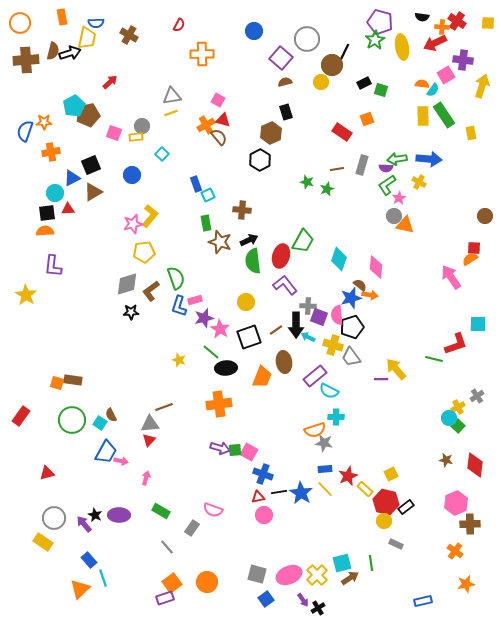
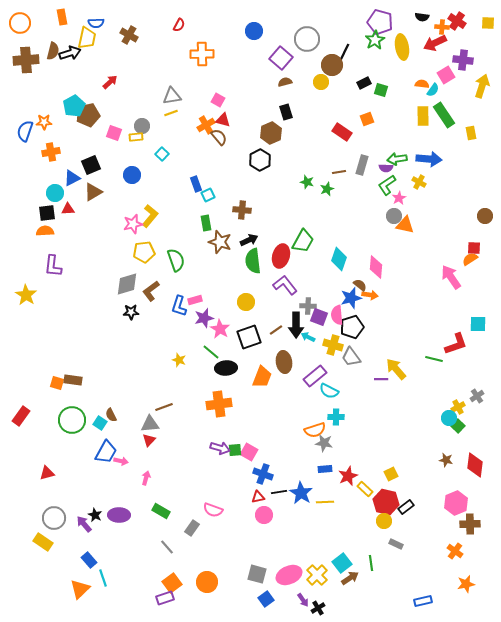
brown line at (337, 169): moved 2 px right, 3 px down
green semicircle at (176, 278): moved 18 px up
yellow line at (325, 489): moved 13 px down; rotated 48 degrees counterclockwise
cyan square at (342, 563): rotated 24 degrees counterclockwise
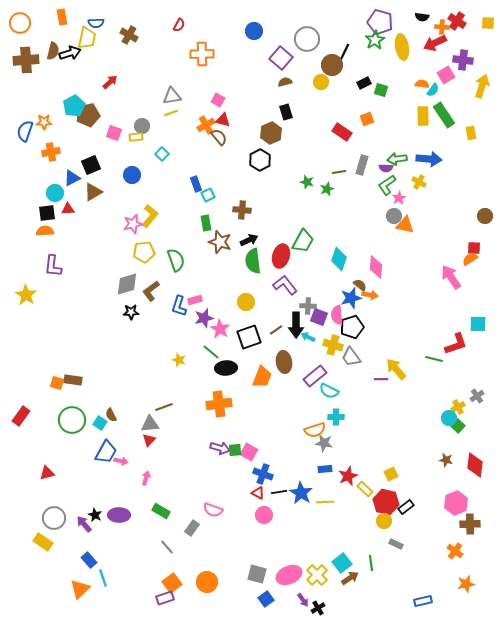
red triangle at (258, 497): moved 4 px up; rotated 40 degrees clockwise
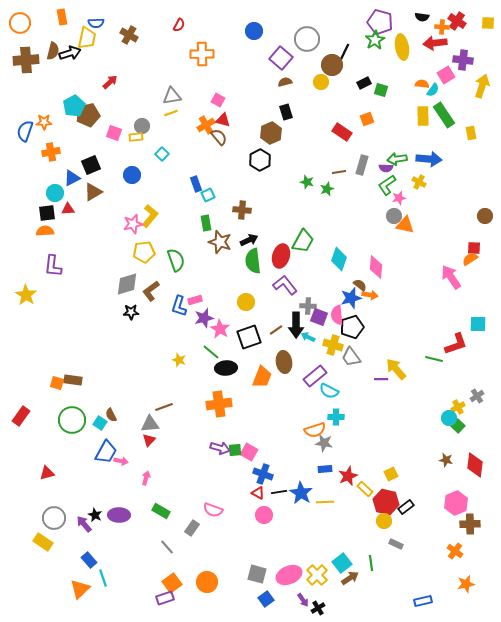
red arrow at (435, 43): rotated 20 degrees clockwise
pink star at (399, 198): rotated 16 degrees clockwise
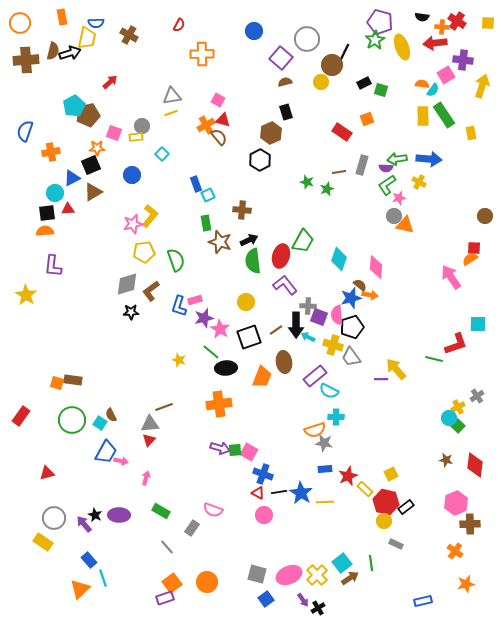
yellow ellipse at (402, 47): rotated 10 degrees counterclockwise
orange star at (44, 122): moved 53 px right, 26 px down
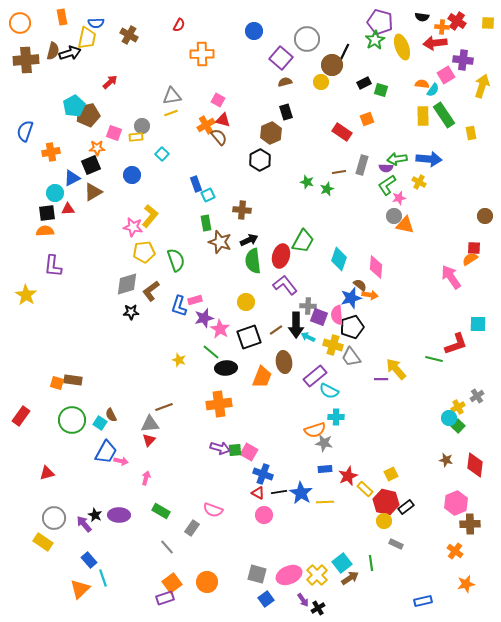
pink star at (133, 224): moved 3 px down; rotated 24 degrees clockwise
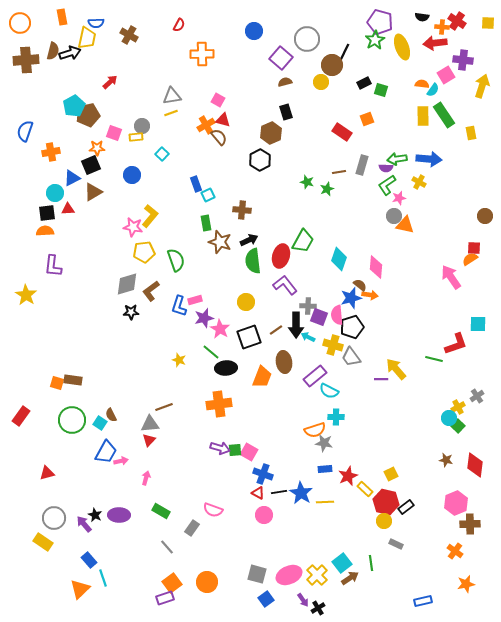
pink arrow at (121, 461): rotated 24 degrees counterclockwise
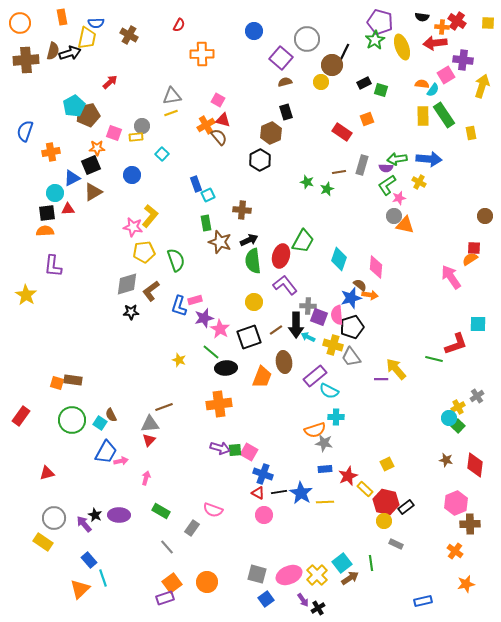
yellow circle at (246, 302): moved 8 px right
yellow square at (391, 474): moved 4 px left, 10 px up
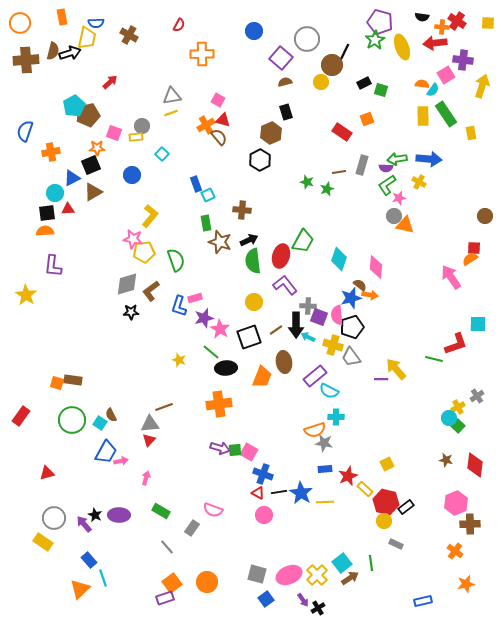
green rectangle at (444, 115): moved 2 px right, 1 px up
pink star at (133, 227): moved 12 px down
pink rectangle at (195, 300): moved 2 px up
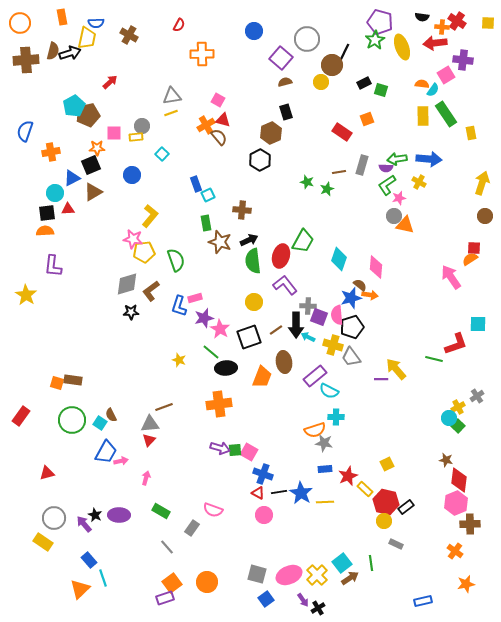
yellow arrow at (482, 86): moved 97 px down
pink square at (114, 133): rotated 21 degrees counterclockwise
red diamond at (475, 465): moved 16 px left, 15 px down
